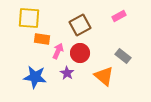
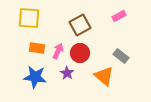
orange rectangle: moved 5 px left, 9 px down
gray rectangle: moved 2 px left
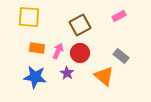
yellow square: moved 1 px up
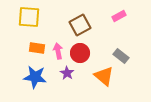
pink arrow: rotated 35 degrees counterclockwise
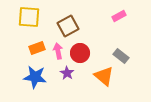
brown square: moved 12 px left, 1 px down
orange rectangle: rotated 28 degrees counterclockwise
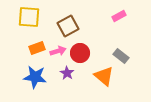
pink arrow: rotated 84 degrees clockwise
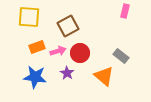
pink rectangle: moved 6 px right, 5 px up; rotated 48 degrees counterclockwise
orange rectangle: moved 1 px up
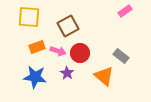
pink rectangle: rotated 40 degrees clockwise
pink arrow: rotated 35 degrees clockwise
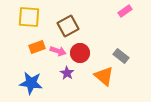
blue star: moved 4 px left, 6 px down
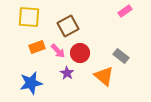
pink arrow: rotated 28 degrees clockwise
blue star: rotated 20 degrees counterclockwise
